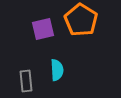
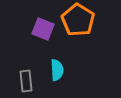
orange pentagon: moved 3 px left
purple square: rotated 35 degrees clockwise
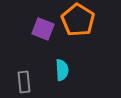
cyan semicircle: moved 5 px right
gray rectangle: moved 2 px left, 1 px down
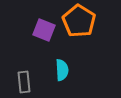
orange pentagon: moved 1 px right, 1 px down
purple square: moved 1 px right, 1 px down
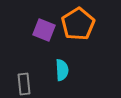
orange pentagon: moved 1 px left, 3 px down; rotated 8 degrees clockwise
gray rectangle: moved 2 px down
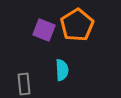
orange pentagon: moved 1 px left, 1 px down
